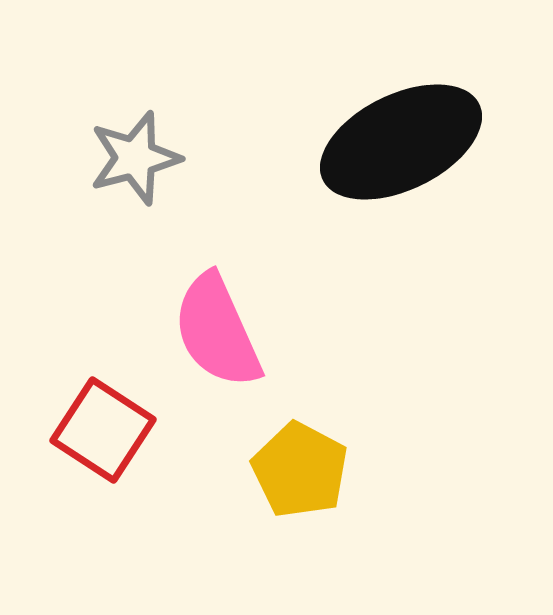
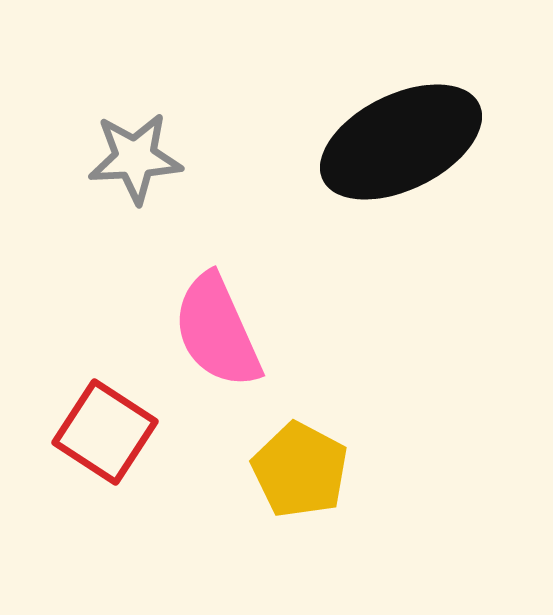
gray star: rotated 12 degrees clockwise
red square: moved 2 px right, 2 px down
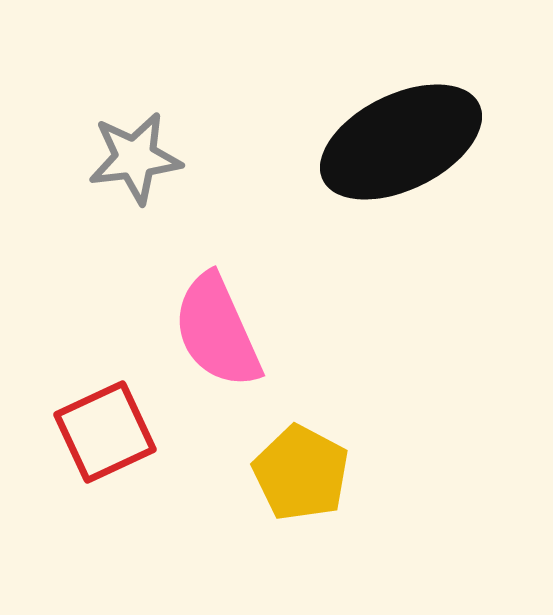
gray star: rotated 4 degrees counterclockwise
red square: rotated 32 degrees clockwise
yellow pentagon: moved 1 px right, 3 px down
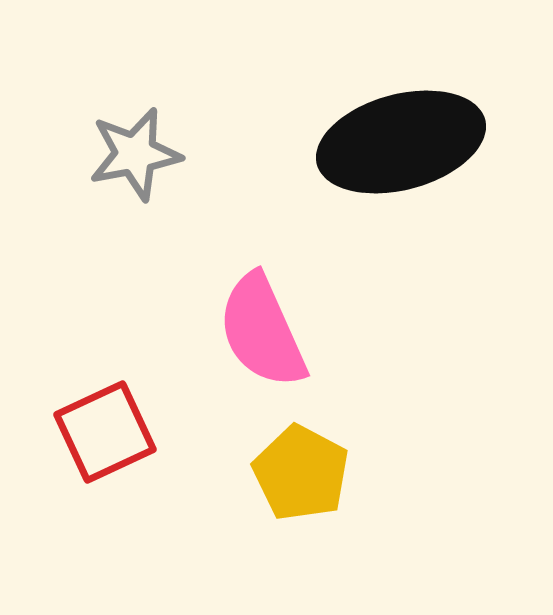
black ellipse: rotated 11 degrees clockwise
gray star: moved 4 px up; rotated 4 degrees counterclockwise
pink semicircle: moved 45 px right
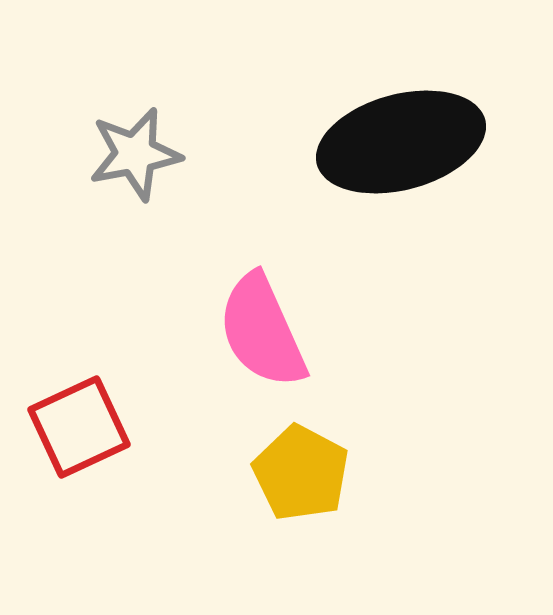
red square: moved 26 px left, 5 px up
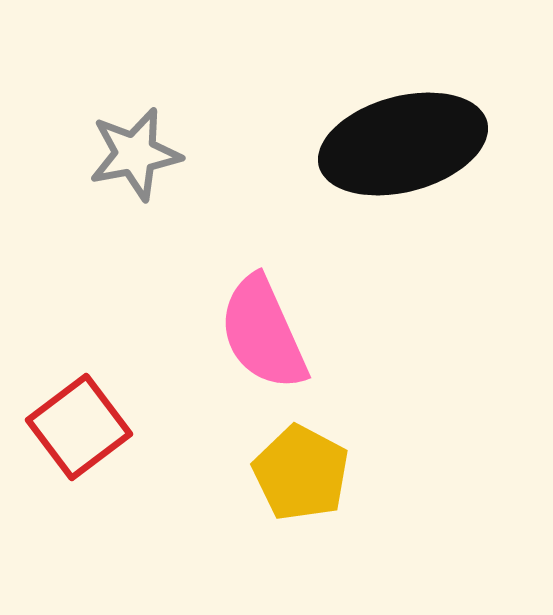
black ellipse: moved 2 px right, 2 px down
pink semicircle: moved 1 px right, 2 px down
red square: rotated 12 degrees counterclockwise
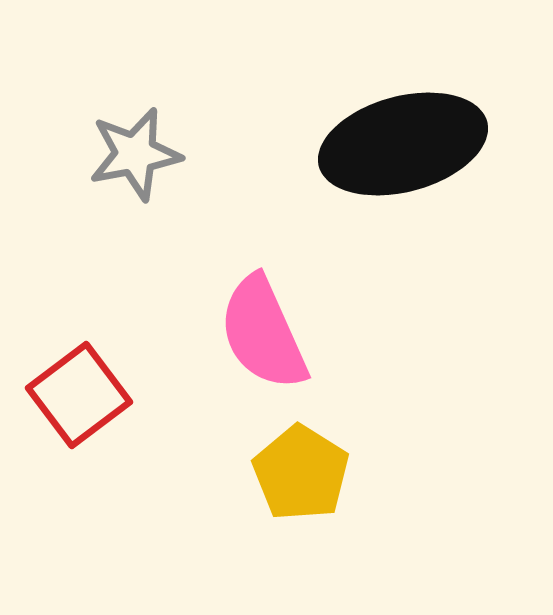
red square: moved 32 px up
yellow pentagon: rotated 4 degrees clockwise
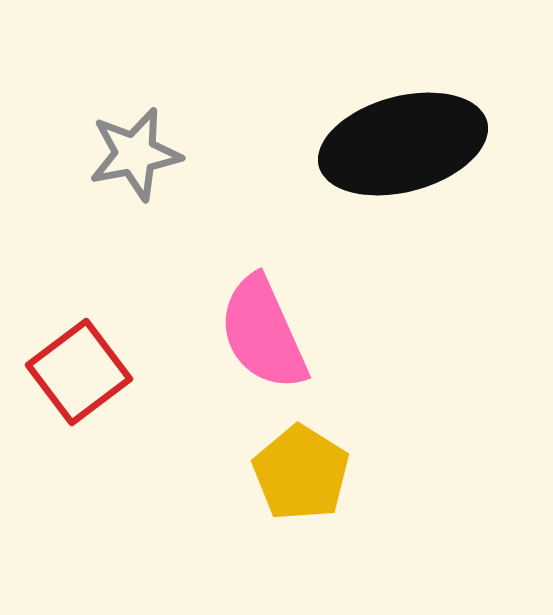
red square: moved 23 px up
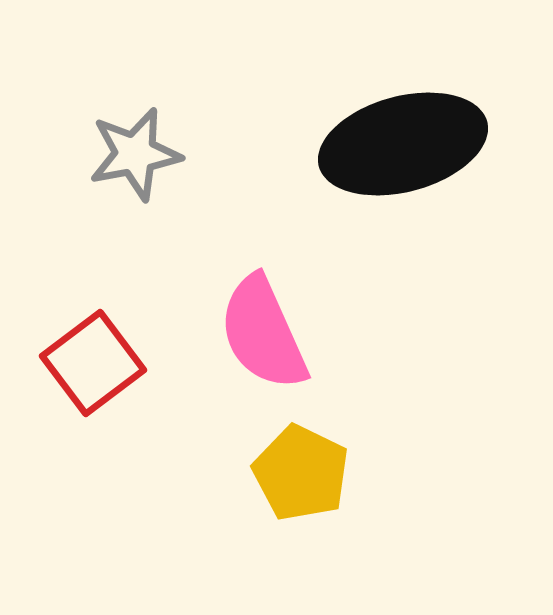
red square: moved 14 px right, 9 px up
yellow pentagon: rotated 6 degrees counterclockwise
